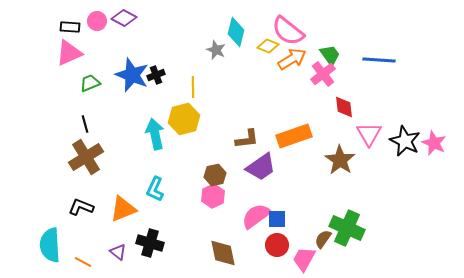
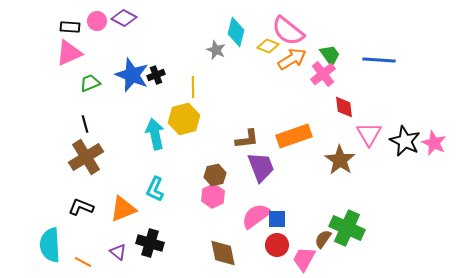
purple trapezoid at (261, 167): rotated 76 degrees counterclockwise
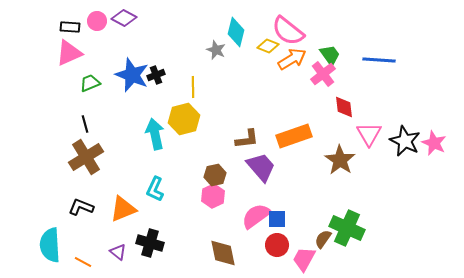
purple trapezoid at (261, 167): rotated 20 degrees counterclockwise
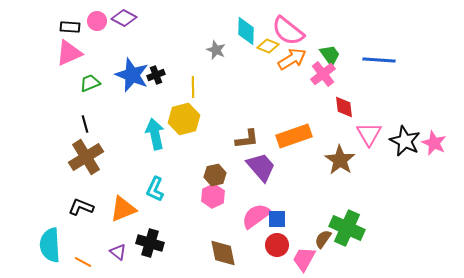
cyan diamond at (236, 32): moved 10 px right, 1 px up; rotated 12 degrees counterclockwise
